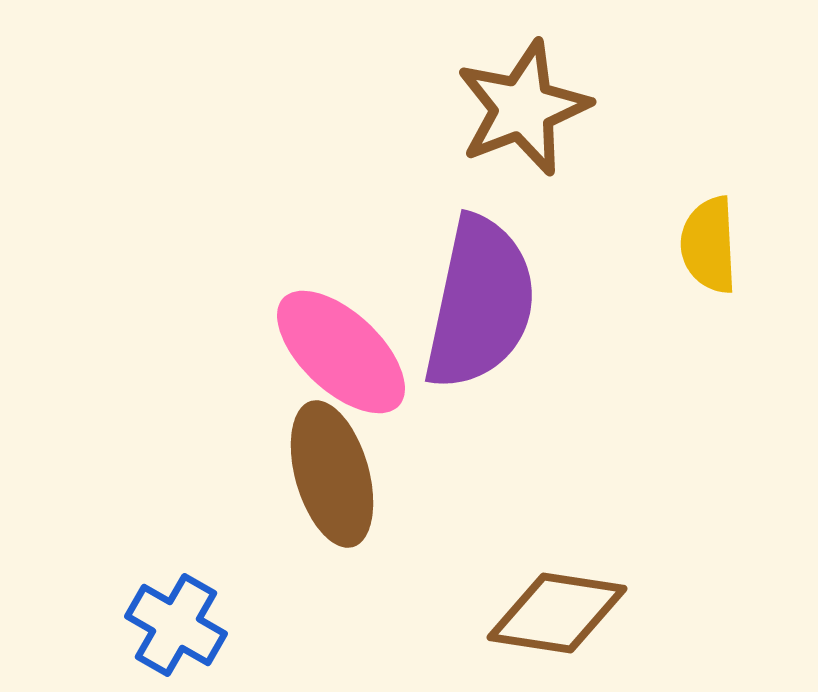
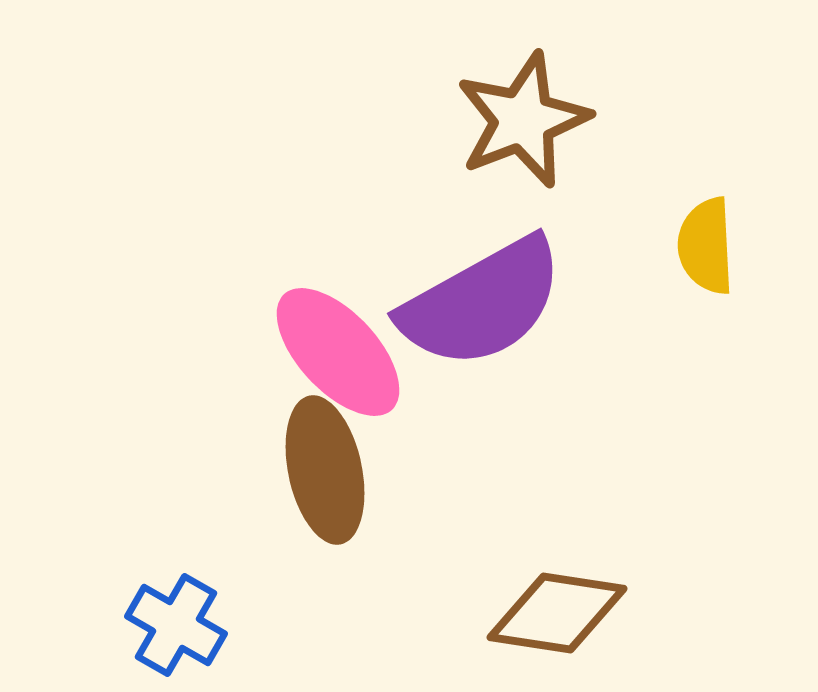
brown star: moved 12 px down
yellow semicircle: moved 3 px left, 1 px down
purple semicircle: moved 2 px right; rotated 49 degrees clockwise
pink ellipse: moved 3 px left; rotated 4 degrees clockwise
brown ellipse: moved 7 px left, 4 px up; rotated 4 degrees clockwise
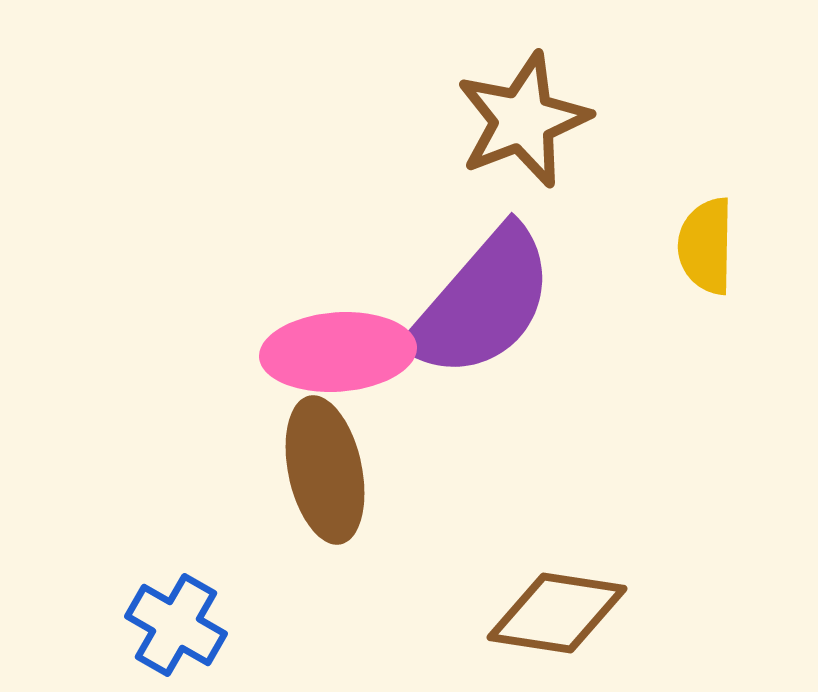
yellow semicircle: rotated 4 degrees clockwise
purple semicircle: rotated 20 degrees counterclockwise
pink ellipse: rotated 51 degrees counterclockwise
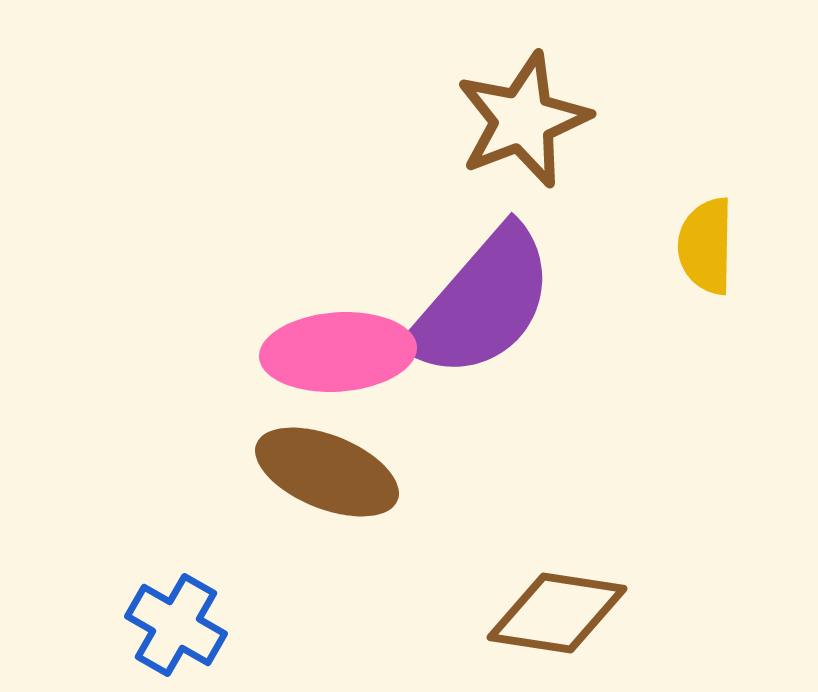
brown ellipse: moved 2 px right, 2 px down; rotated 56 degrees counterclockwise
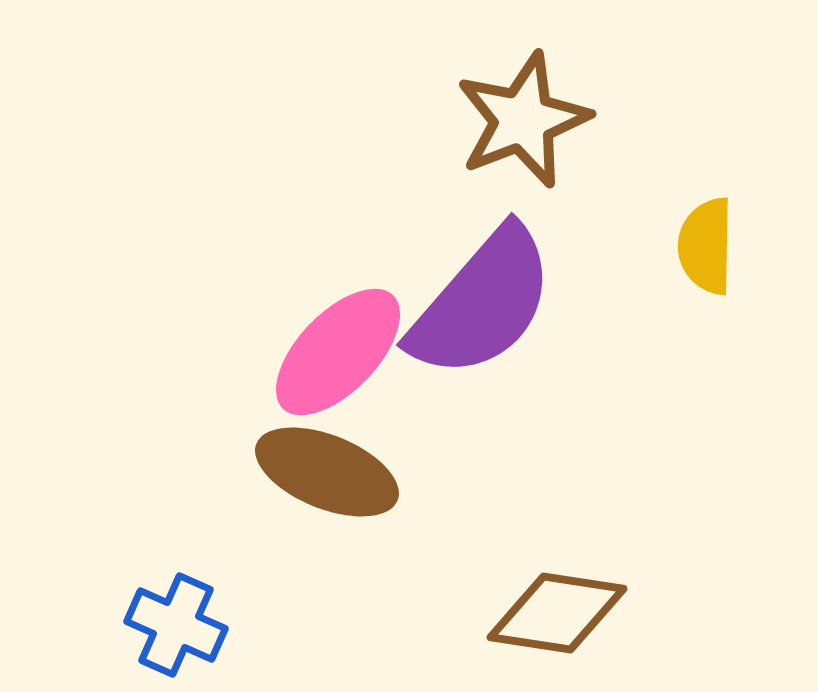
pink ellipse: rotated 42 degrees counterclockwise
blue cross: rotated 6 degrees counterclockwise
